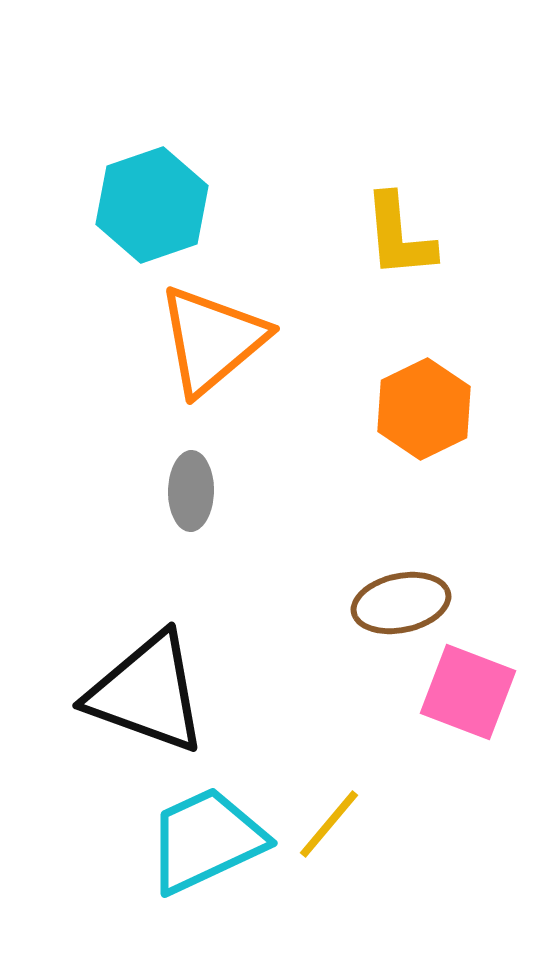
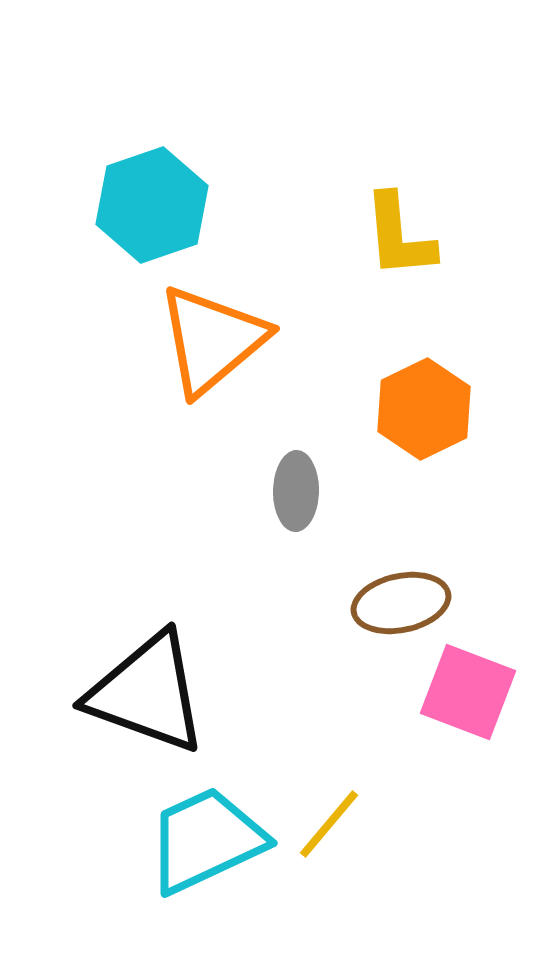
gray ellipse: moved 105 px right
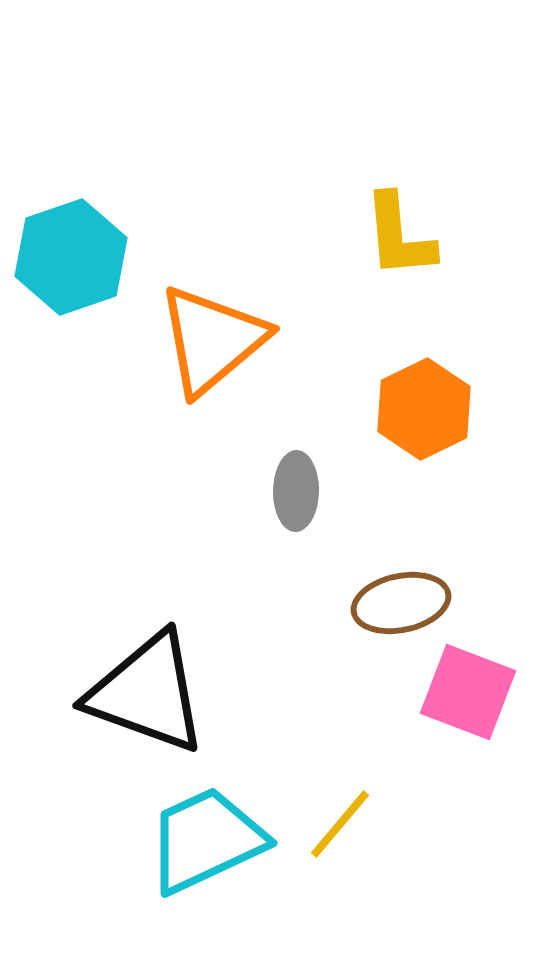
cyan hexagon: moved 81 px left, 52 px down
yellow line: moved 11 px right
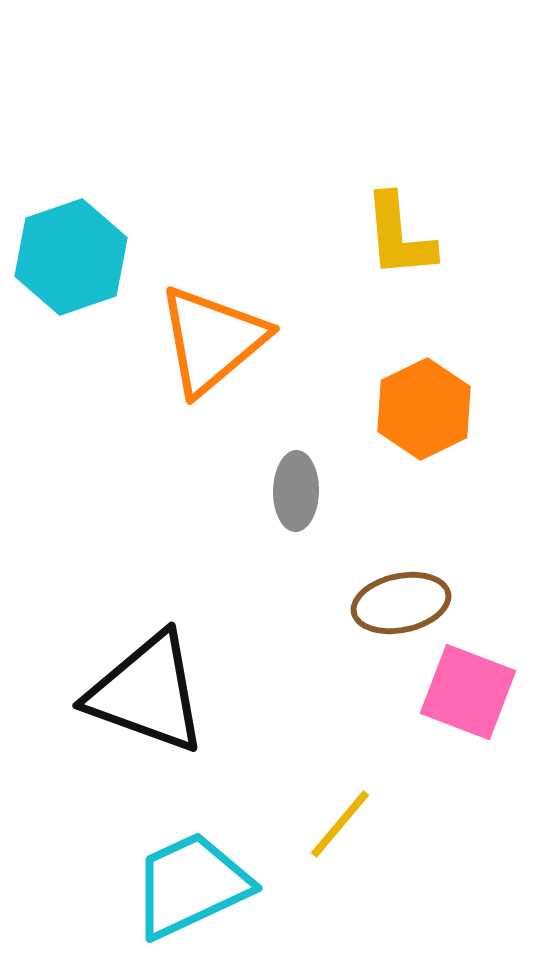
cyan trapezoid: moved 15 px left, 45 px down
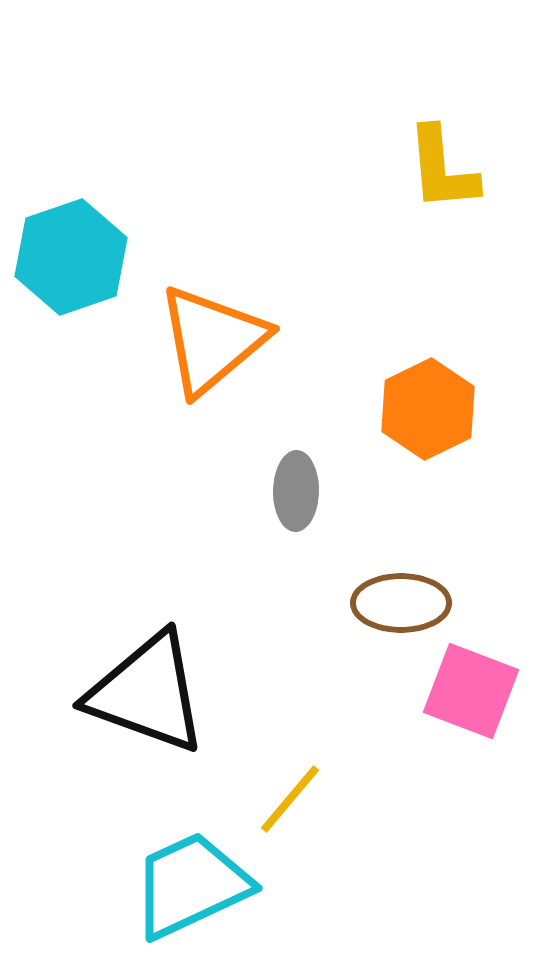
yellow L-shape: moved 43 px right, 67 px up
orange hexagon: moved 4 px right
brown ellipse: rotated 12 degrees clockwise
pink square: moved 3 px right, 1 px up
yellow line: moved 50 px left, 25 px up
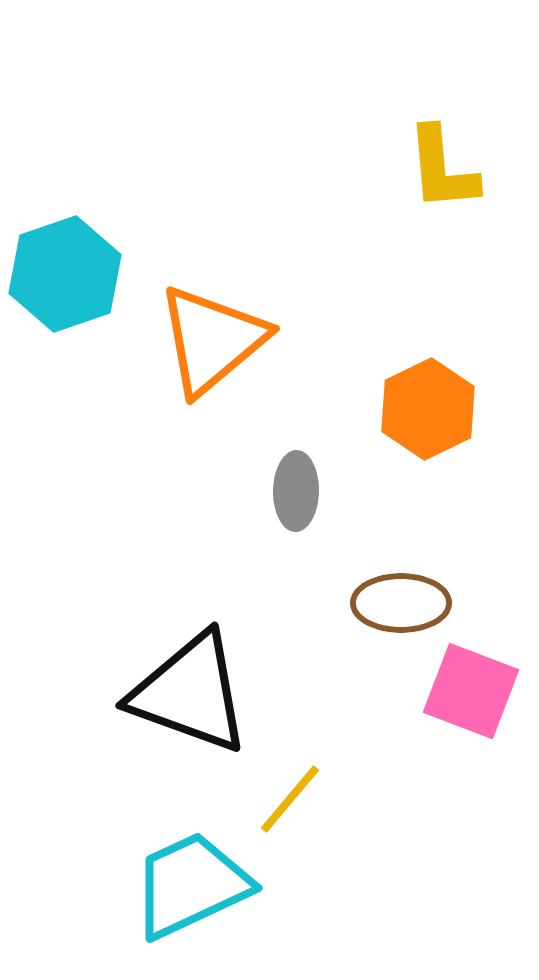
cyan hexagon: moved 6 px left, 17 px down
black triangle: moved 43 px right
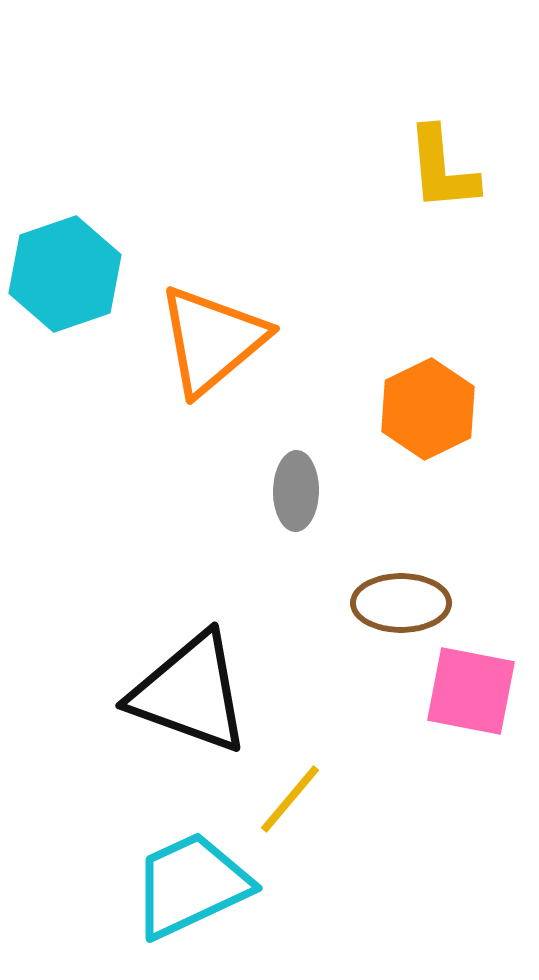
pink square: rotated 10 degrees counterclockwise
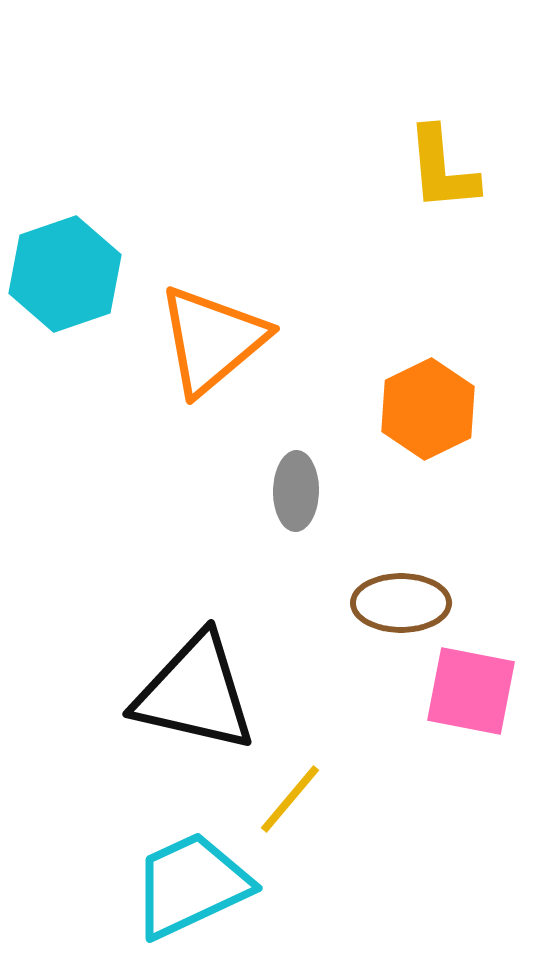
black triangle: moved 5 px right; rotated 7 degrees counterclockwise
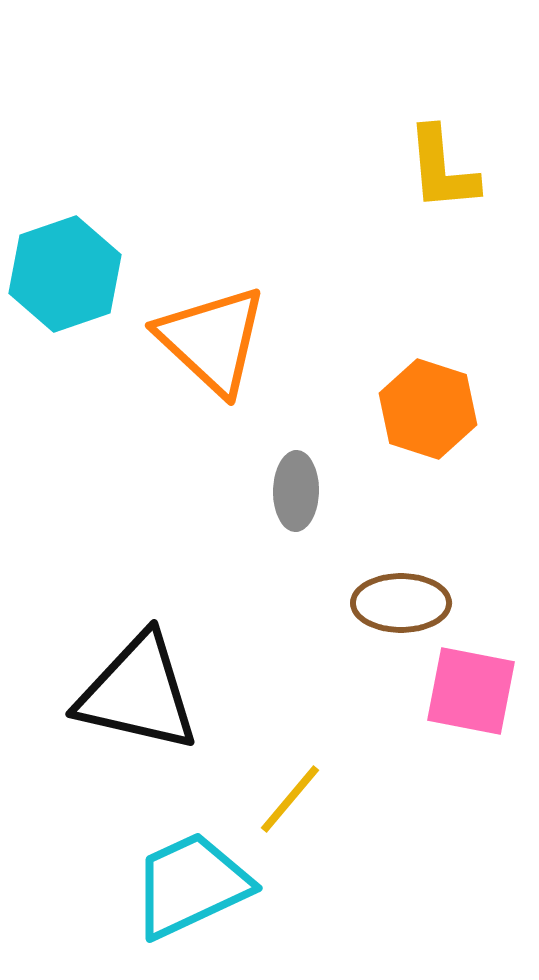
orange triangle: rotated 37 degrees counterclockwise
orange hexagon: rotated 16 degrees counterclockwise
black triangle: moved 57 px left
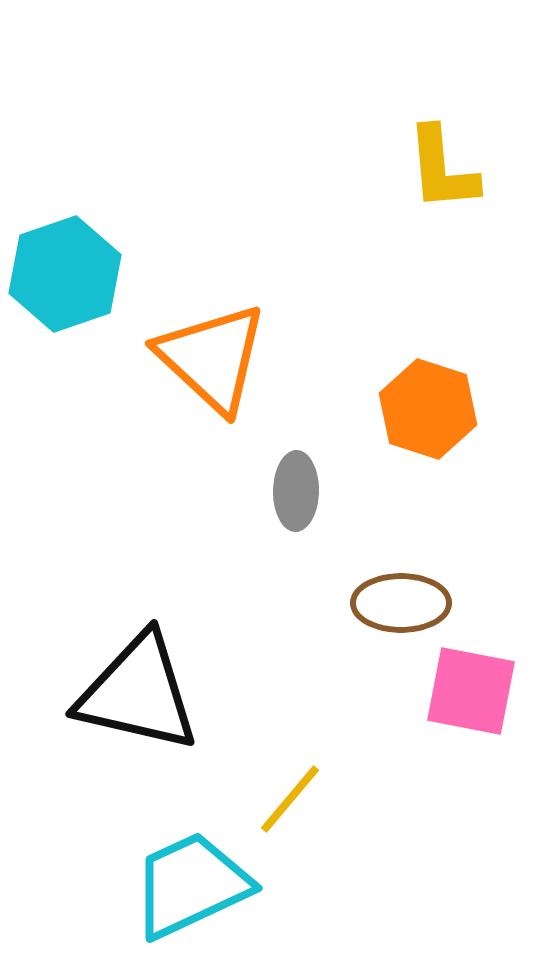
orange triangle: moved 18 px down
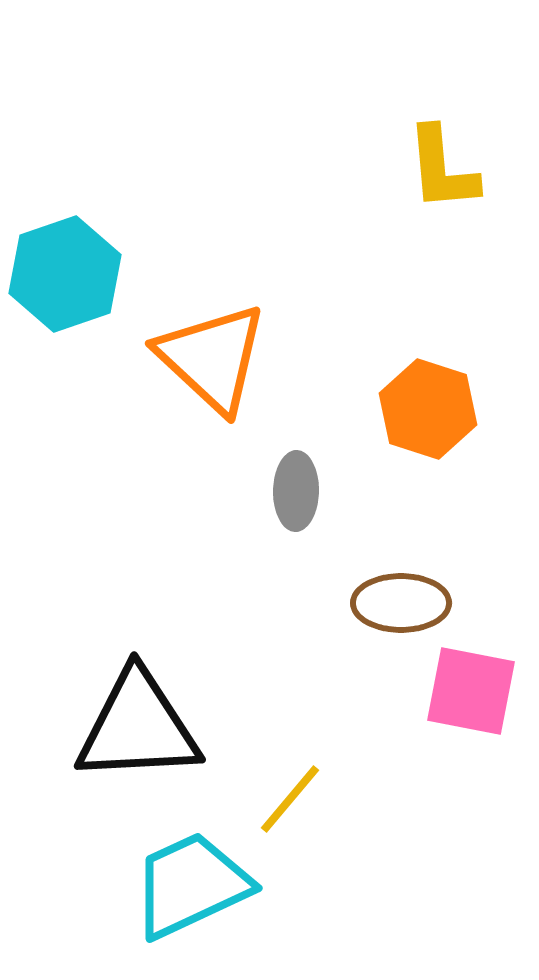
black triangle: moved 34 px down; rotated 16 degrees counterclockwise
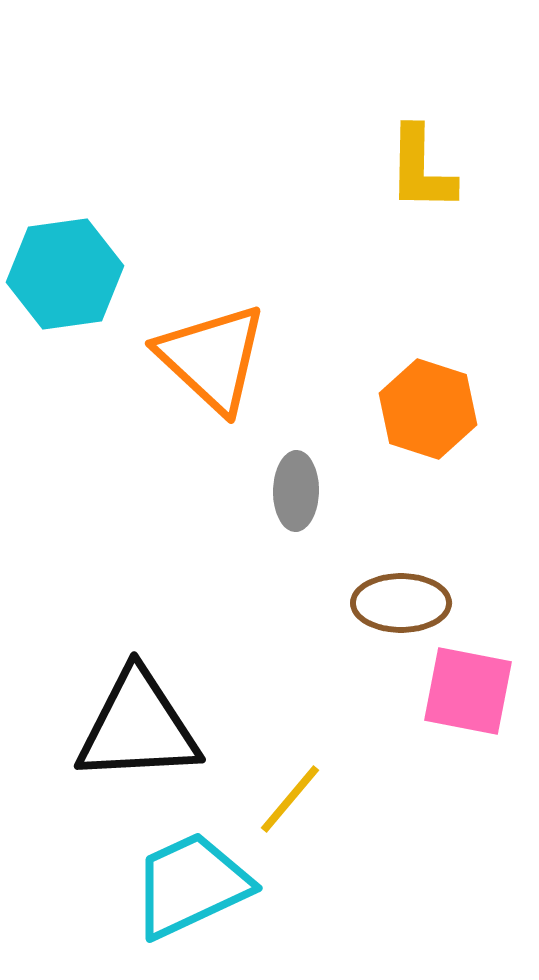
yellow L-shape: moved 21 px left; rotated 6 degrees clockwise
cyan hexagon: rotated 11 degrees clockwise
pink square: moved 3 px left
